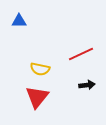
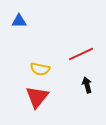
black arrow: rotated 98 degrees counterclockwise
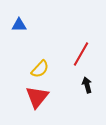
blue triangle: moved 4 px down
red line: rotated 35 degrees counterclockwise
yellow semicircle: rotated 60 degrees counterclockwise
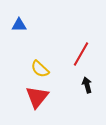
yellow semicircle: rotated 90 degrees clockwise
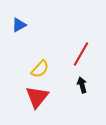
blue triangle: rotated 28 degrees counterclockwise
yellow semicircle: rotated 90 degrees counterclockwise
black arrow: moved 5 px left
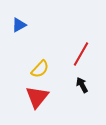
black arrow: rotated 14 degrees counterclockwise
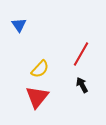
blue triangle: rotated 35 degrees counterclockwise
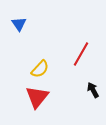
blue triangle: moved 1 px up
black arrow: moved 11 px right, 5 px down
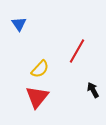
red line: moved 4 px left, 3 px up
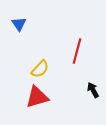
red line: rotated 15 degrees counterclockwise
red triangle: rotated 35 degrees clockwise
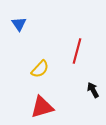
red triangle: moved 5 px right, 10 px down
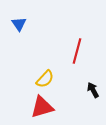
yellow semicircle: moved 5 px right, 10 px down
